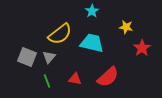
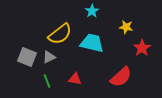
gray triangle: rotated 24 degrees clockwise
red semicircle: moved 13 px right
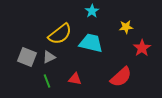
yellow star: rotated 16 degrees counterclockwise
cyan trapezoid: moved 1 px left
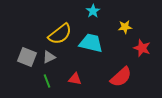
cyan star: moved 1 px right
yellow star: moved 1 px left
red star: rotated 18 degrees counterclockwise
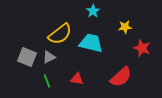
red triangle: moved 2 px right
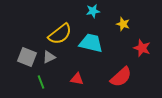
cyan star: rotated 24 degrees clockwise
yellow star: moved 2 px left, 3 px up; rotated 24 degrees clockwise
green line: moved 6 px left, 1 px down
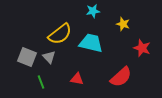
gray triangle: rotated 48 degrees counterclockwise
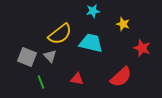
gray triangle: moved 1 px right, 1 px up
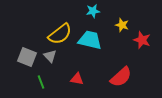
yellow star: moved 1 px left, 1 px down
cyan trapezoid: moved 1 px left, 3 px up
red star: moved 8 px up
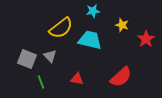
yellow semicircle: moved 1 px right, 6 px up
red star: moved 4 px right, 1 px up; rotated 18 degrees clockwise
gray square: moved 2 px down
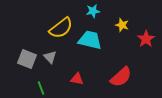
gray triangle: moved 1 px down
green line: moved 6 px down
